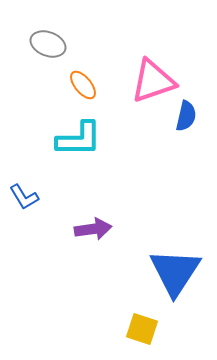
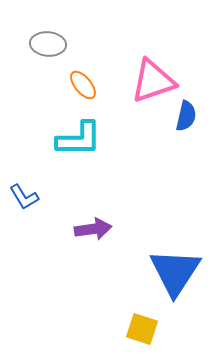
gray ellipse: rotated 16 degrees counterclockwise
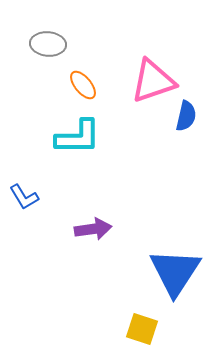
cyan L-shape: moved 1 px left, 2 px up
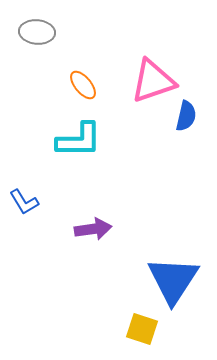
gray ellipse: moved 11 px left, 12 px up
cyan L-shape: moved 1 px right, 3 px down
blue L-shape: moved 5 px down
blue triangle: moved 2 px left, 8 px down
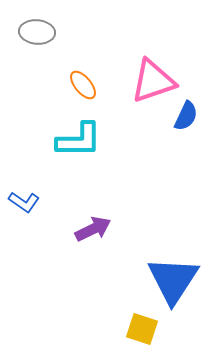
blue semicircle: rotated 12 degrees clockwise
blue L-shape: rotated 24 degrees counterclockwise
purple arrow: rotated 18 degrees counterclockwise
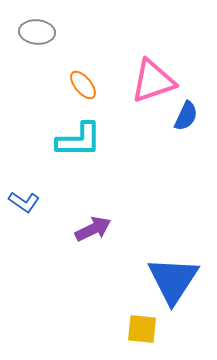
yellow square: rotated 12 degrees counterclockwise
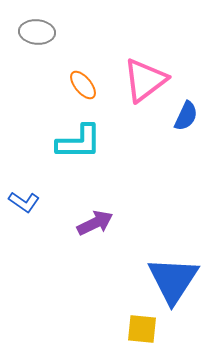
pink triangle: moved 8 px left, 1 px up; rotated 18 degrees counterclockwise
cyan L-shape: moved 2 px down
purple arrow: moved 2 px right, 6 px up
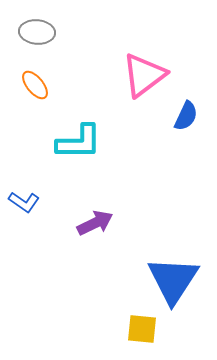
pink triangle: moved 1 px left, 5 px up
orange ellipse: moved 48 px left
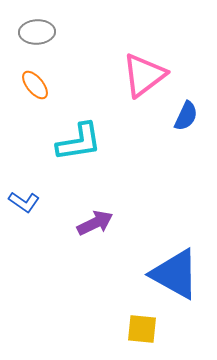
gray ellipse: rotated 8 degrees counterclockwise
cyan L-shape: rotated 9 degrees counterclockwise
blue triangle: moved 2 px right, 6 px up; rotated 34 degrees counterclockwise
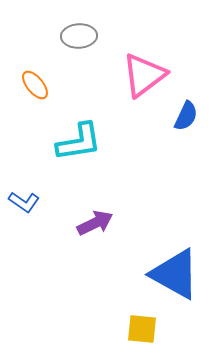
gray ellipse: moved 42 px right, 4 px down
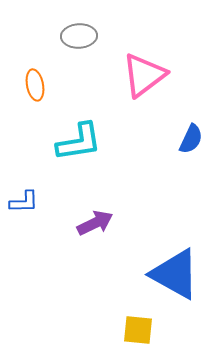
orange ellipse: rotated 28 degrees clockwise
blue semicircle: moved 5 px right, 23 px down
blue L-shape: rotated 36 degrees counterclockwise
yellow square: moved 4 px left, 1 px down
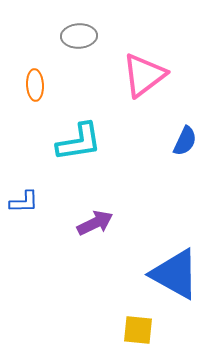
orange ellipse: rotated 8 degrees clockwise
blue semicircle: moved 6 px left, 2 px down
